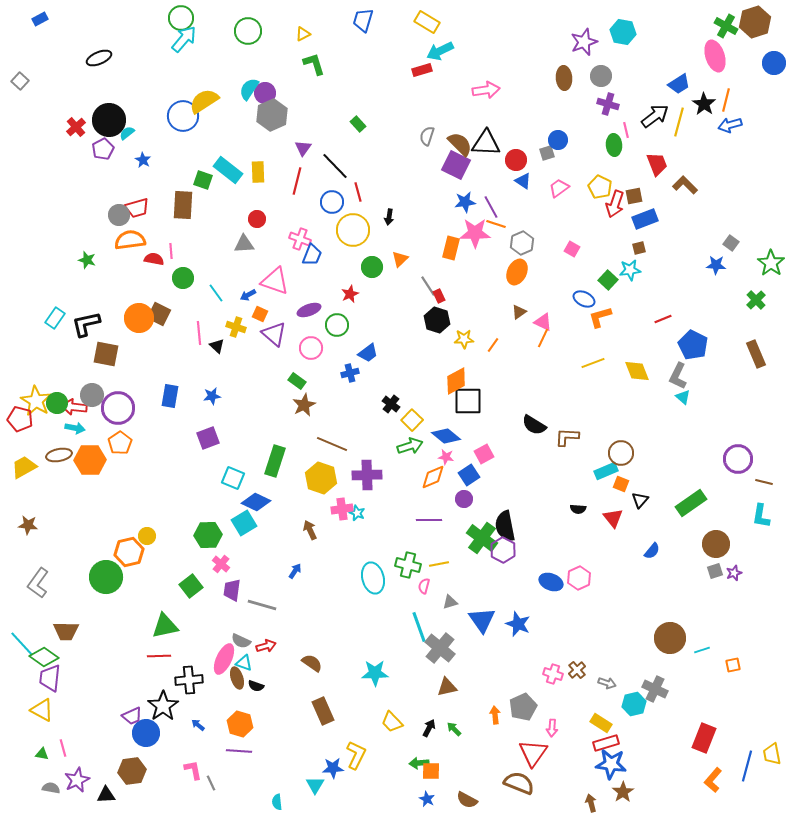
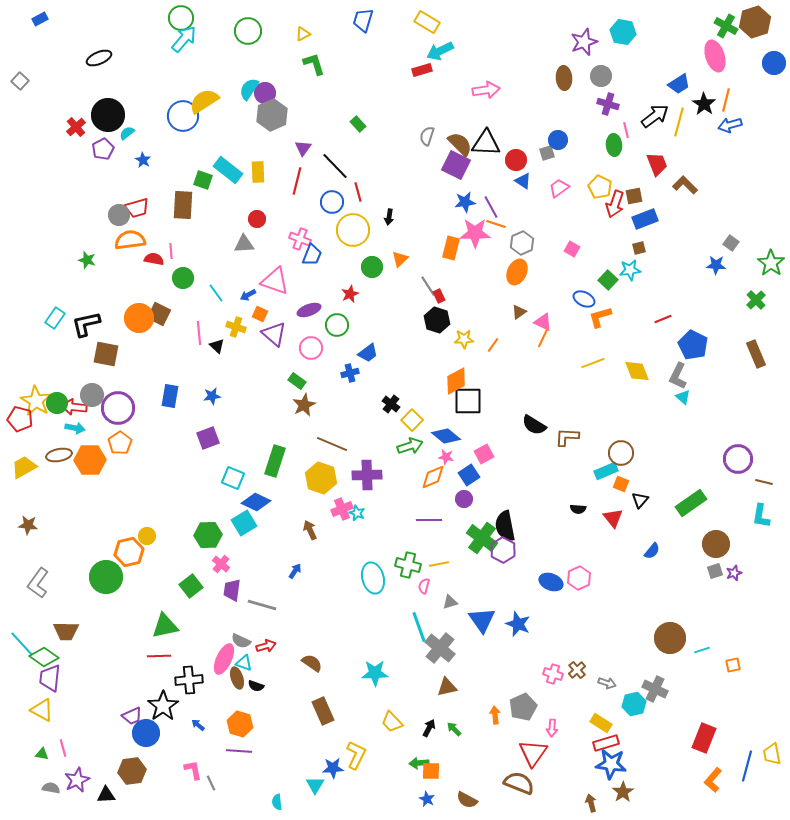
black circle at (109, 120): moved 1 px left, 5 px up
pink cross at (342, 509): rotated 15 degrees counterclockwise
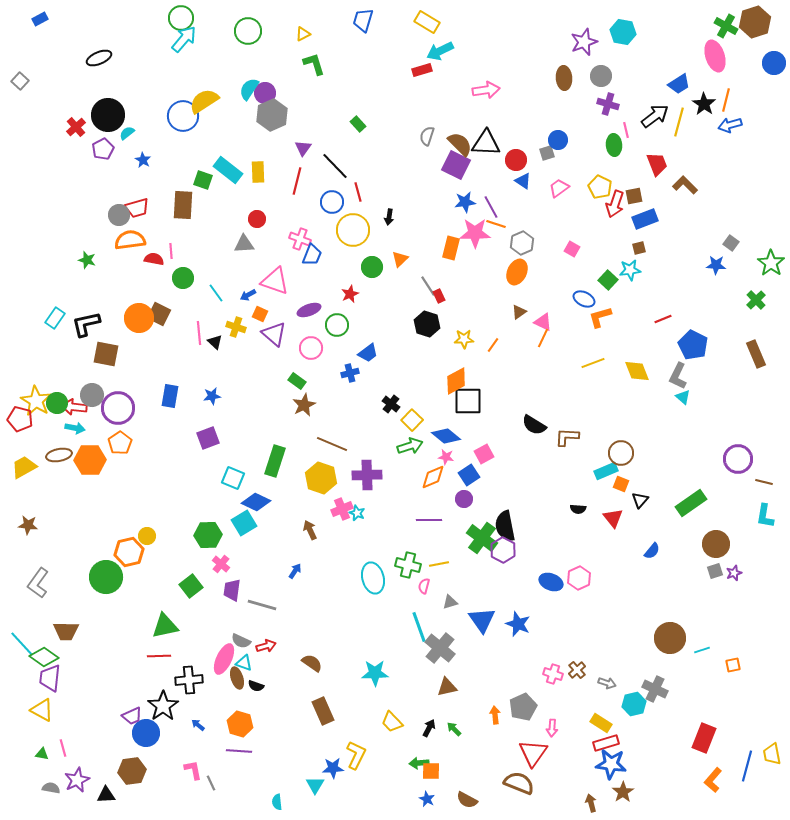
black hexagon at (437, 320): moved 10 px left, 4 px down
black triangle at (217, 346): moved 2 px left, 4 px up
cyan L-shape at (761, 516): moved 4 px right
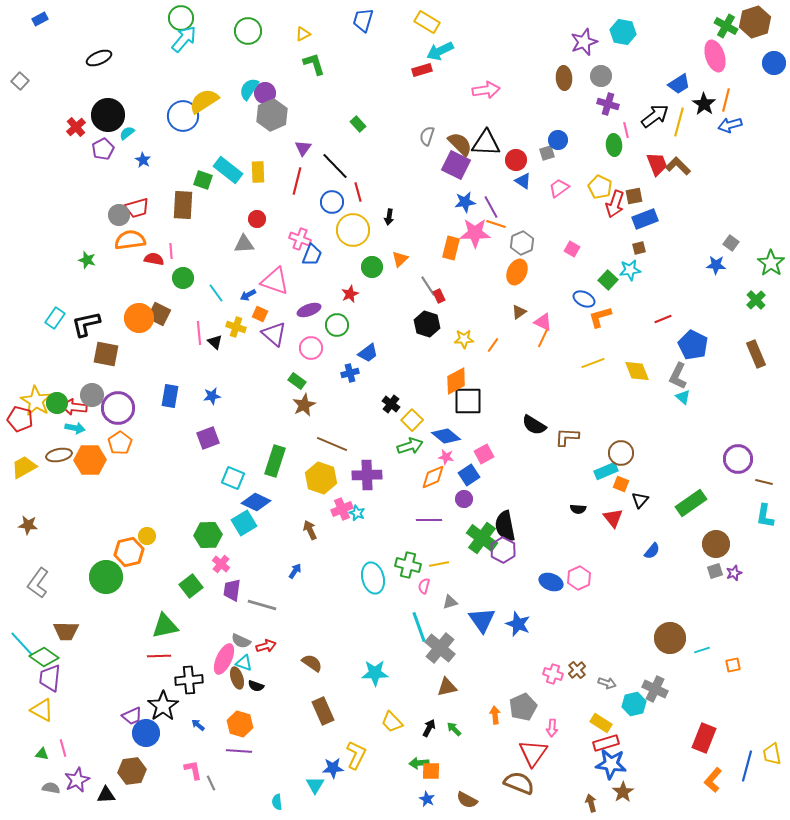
brown L-shape at (685, 185): moved 7 px left, 19 px up
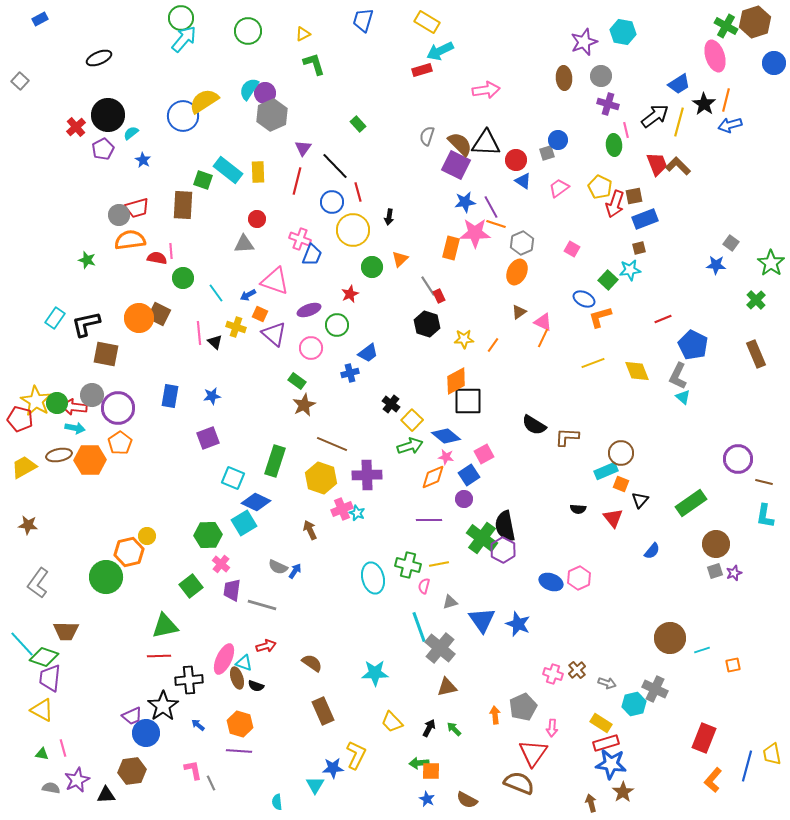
cyan semicircle at (127, 133): moved 4 px right
red semicircle at (154, 259): moved 3 px right, 1 px up
gray semicircle at (241, 641): moved 37 px right, 74 px up
green diamond at (44, 657): rotated 16 degrees counterclockwise
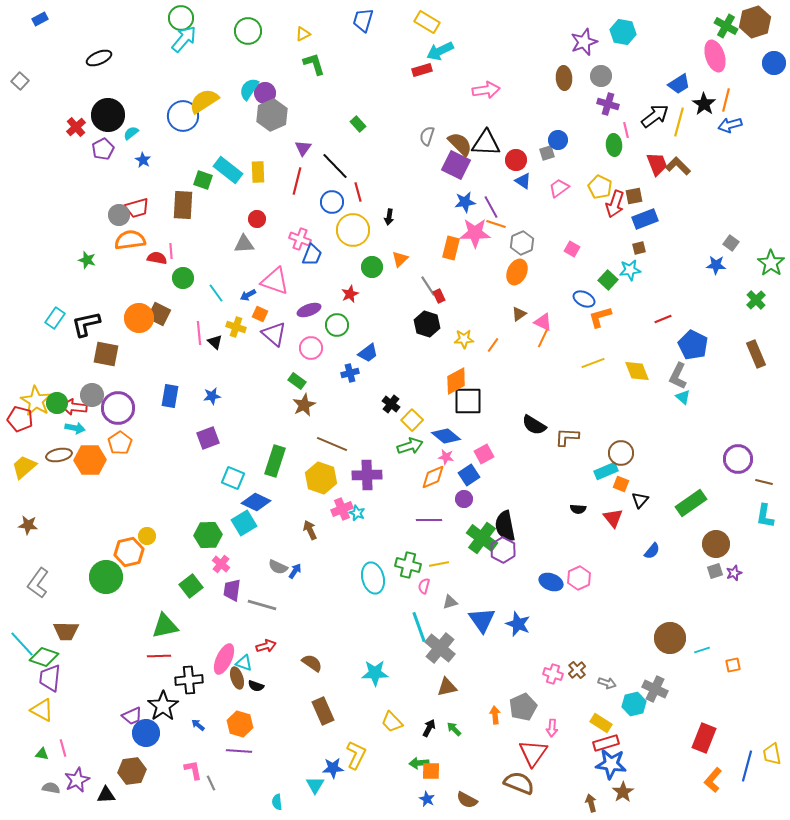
brown triangle at (519, 312): moved 2 px down
yellow trapezoid at (24, 467): rotated 12 degrees counterclockwise
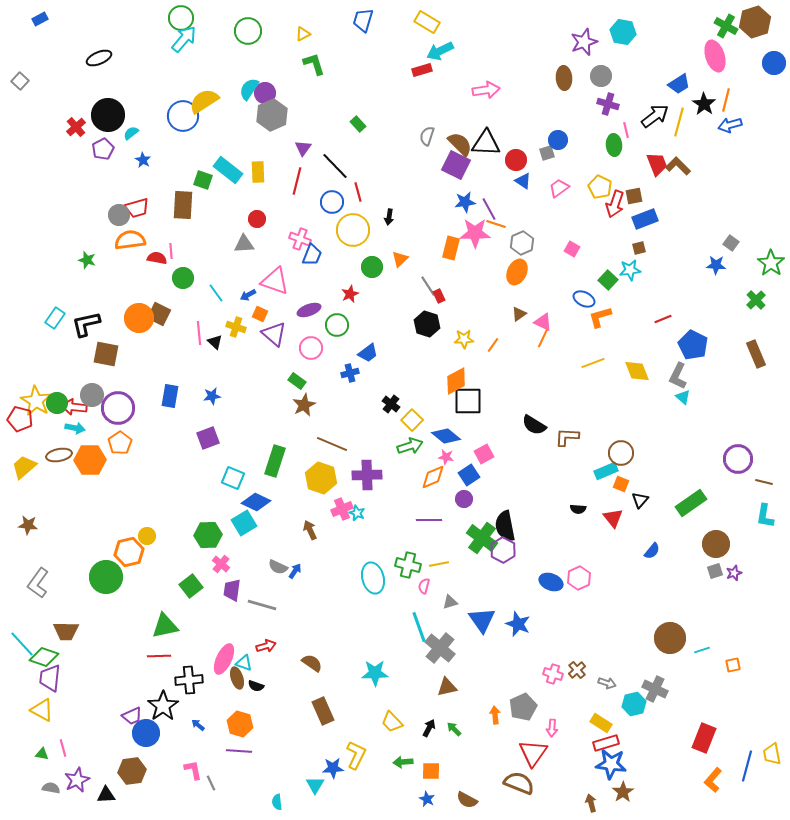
purple line at (491, 207): moved 2 px left, 2 px down
green arrow at (419, 763): moved 16 px left, 1 px up
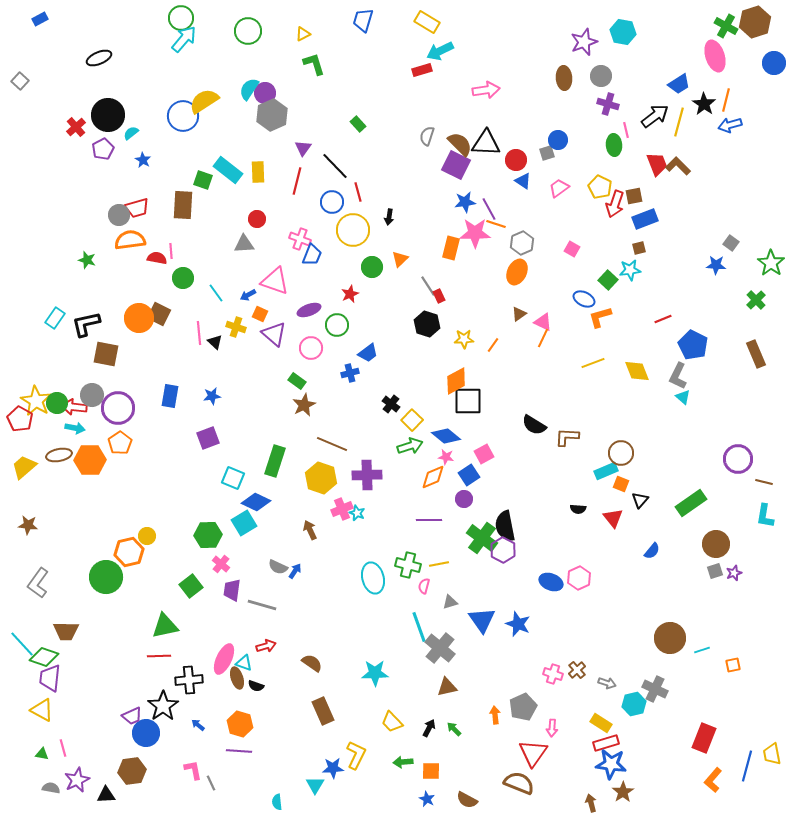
red pentagon at (20, 419): rotated 15 degrees clockwise
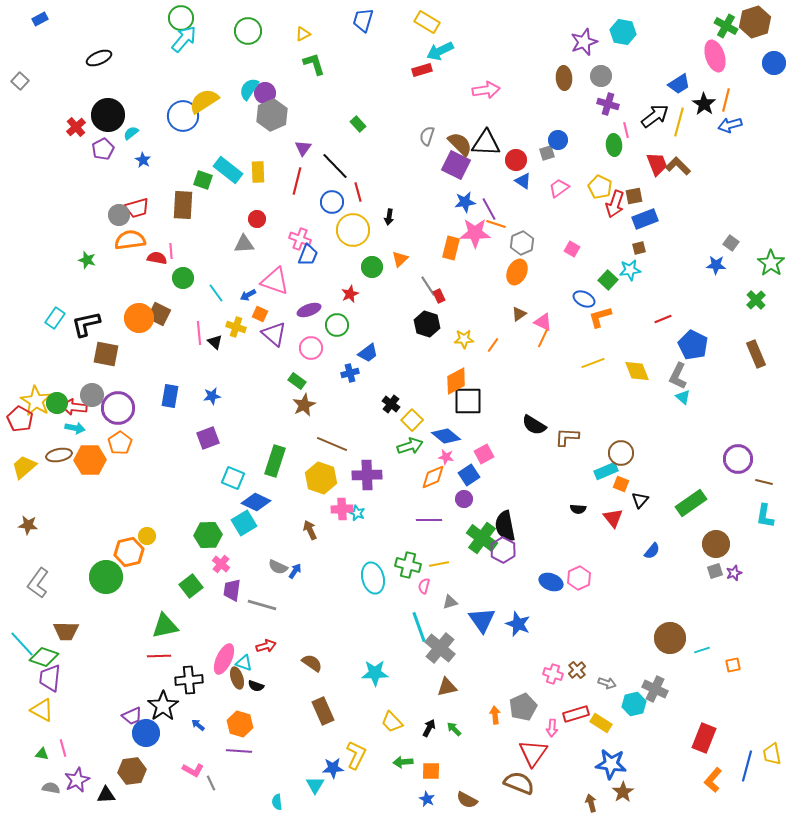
blue trapezoid at (312, 255): moved 4 px left
pink cross at (342, 509): rotated 20 degrees clockwise
red rectangle at (606, 743): moved 30 px left, 29 px up
pink L-shape at (193, 770): rotated 130 degrees clockwise
